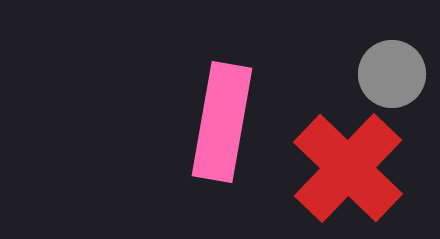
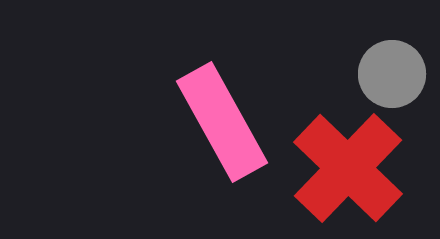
pink rectangle: rotated 39 degrees counterclockwise
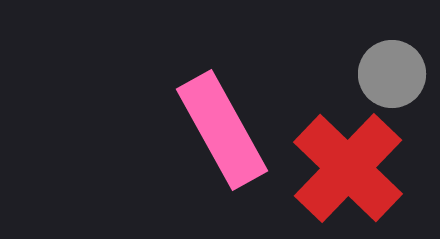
pink rectangle: moved 8 px down
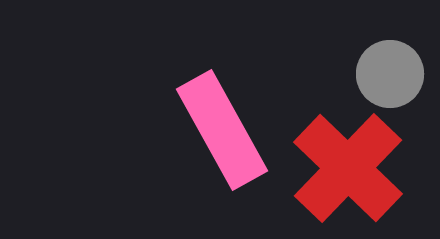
gray circle: moved 2 px left
